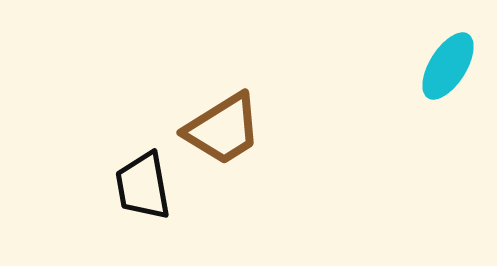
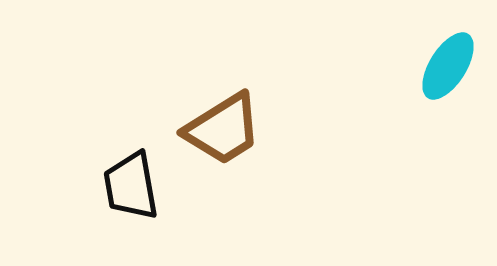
black trapezoid: moved 12 px left
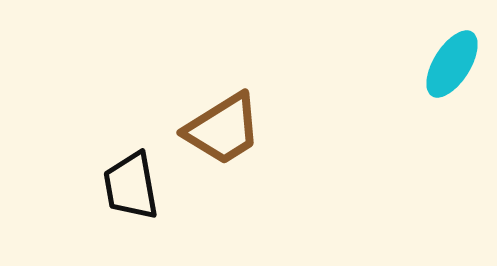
cyan ellipse: moved 4 px right, 2 px up
